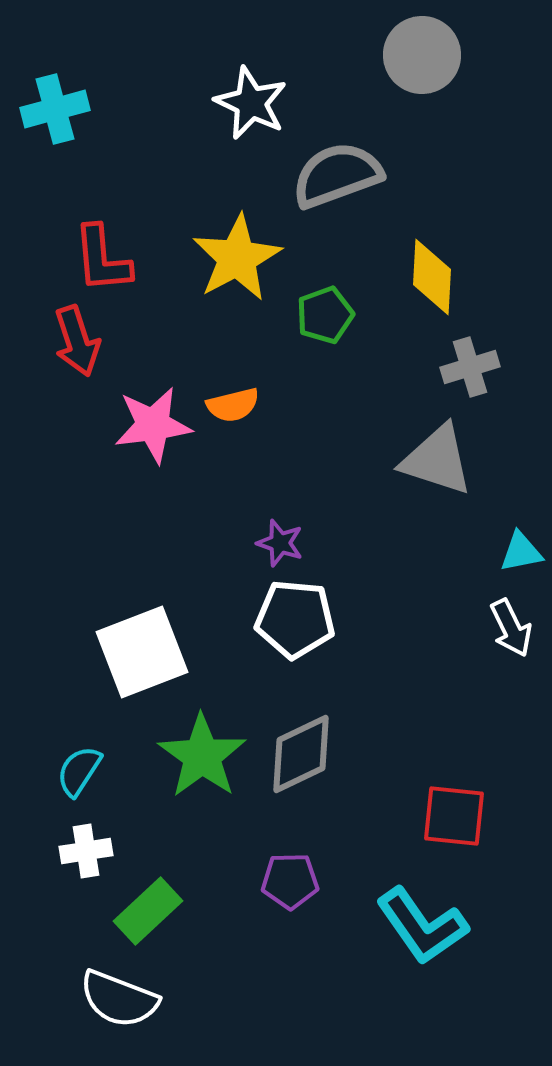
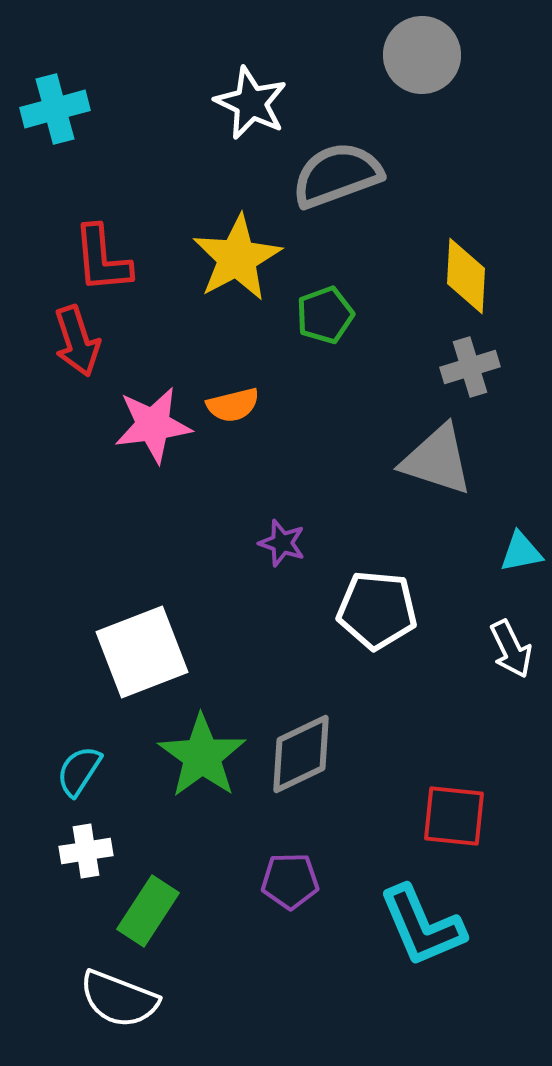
yellow diamond: moved 34 px right, 1 px up
purple star: moved 2 px right
white pentagon: moved 82 px right, 9 px up
white arrow: moved 21 px down
green rectangle: rotated 14 degrees counterclockwise
cyan L-shape: rotated 12 degrees clockwise
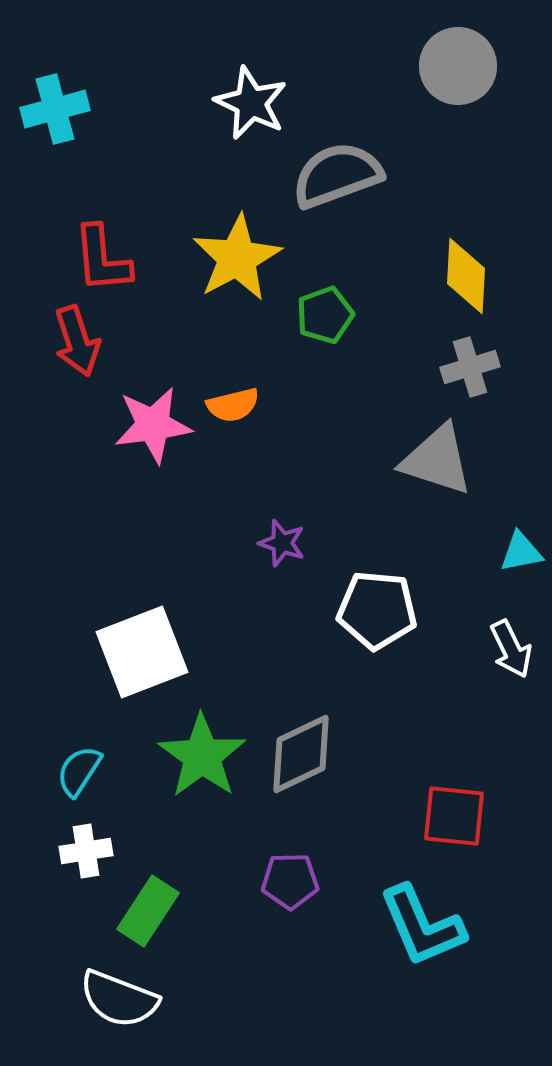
gray circle: moved 36 px right, 11 px down
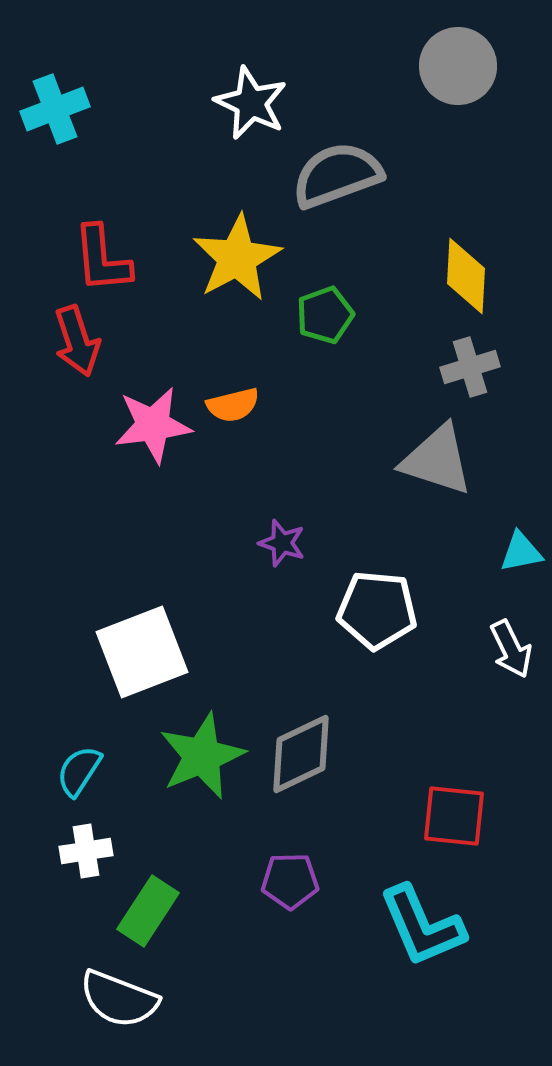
cyan cross: rotated 6 degrees counterclockwise
green star: rotated 14 degrees clockwise
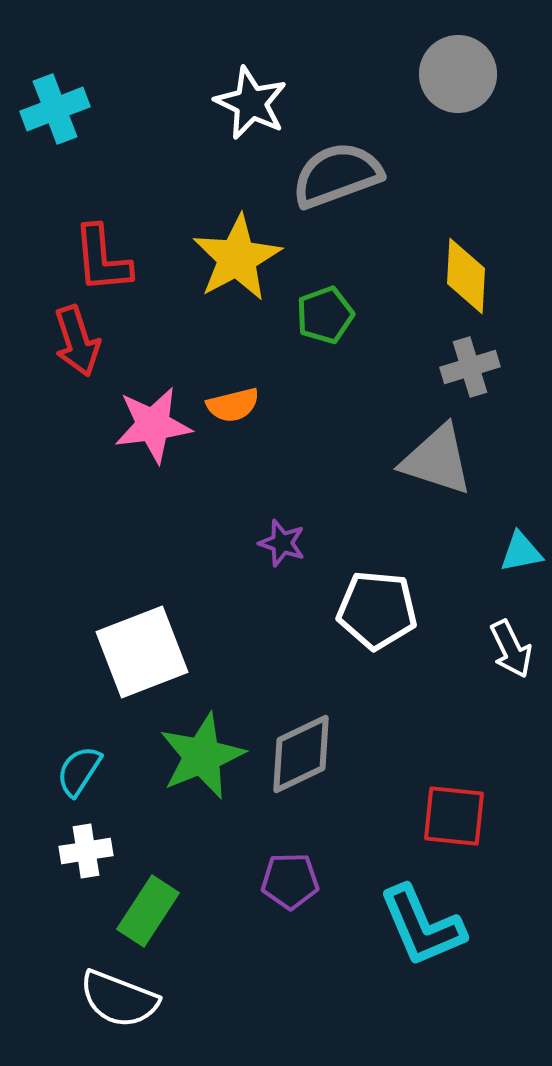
gray circle: moved 8 px down
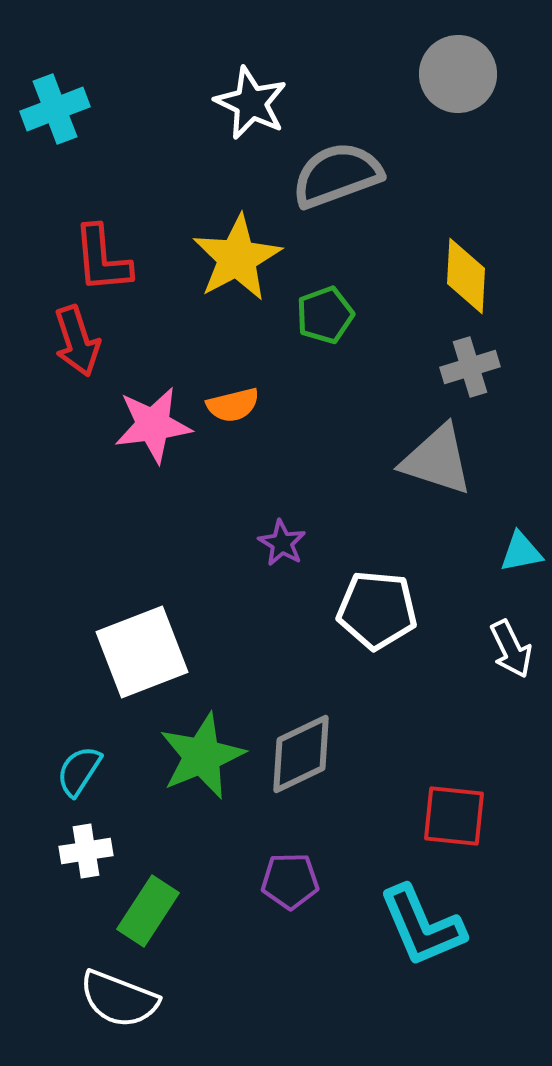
purple star: rotated 12 degrees clockwise
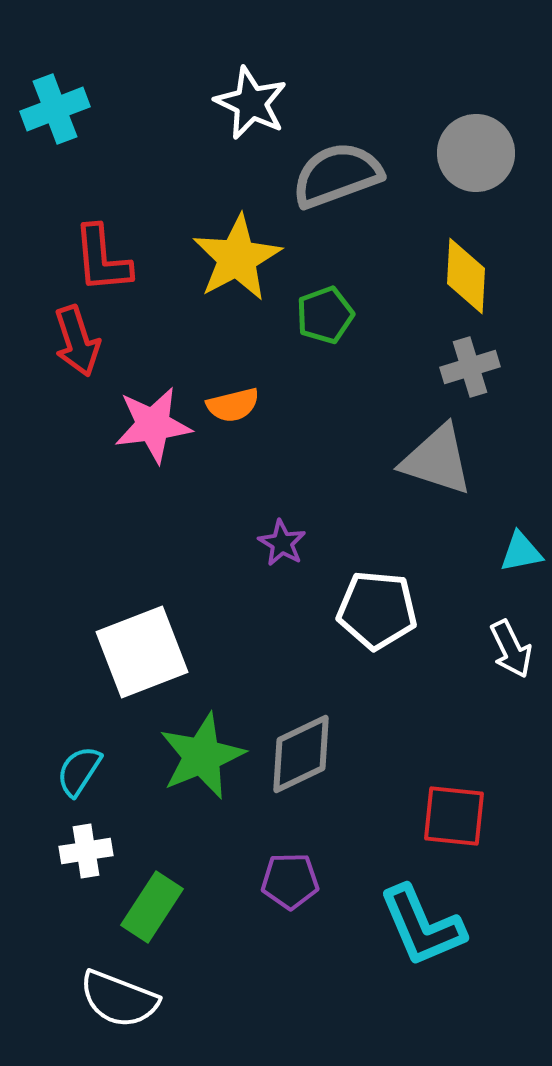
gray circle: moved 18 px right, 79 px down
green rectangle: moved 4 px right, 4 px up
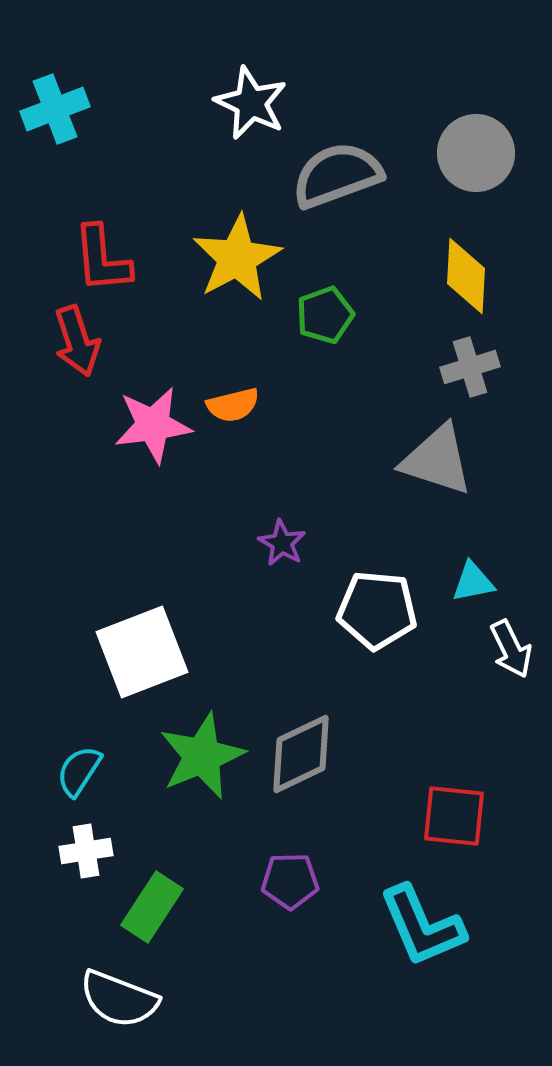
cyan triangle: moved 48 px left, 30 px down
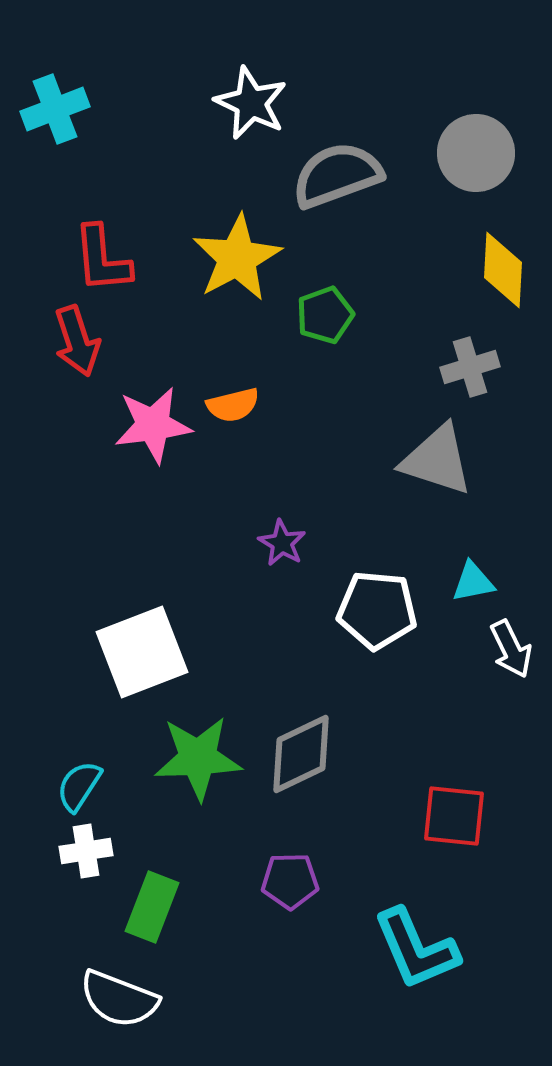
yellow diamond: moved 37 px right, 6 px up
green star: moved 4 px left, 2 px down; rotated 20 degrees clockwise
cyan semicircle: moved 15 px down
green rectangle: rotated 12 degrees counterclockwise
cyan L-shape: moved 6 px left, 23 px down
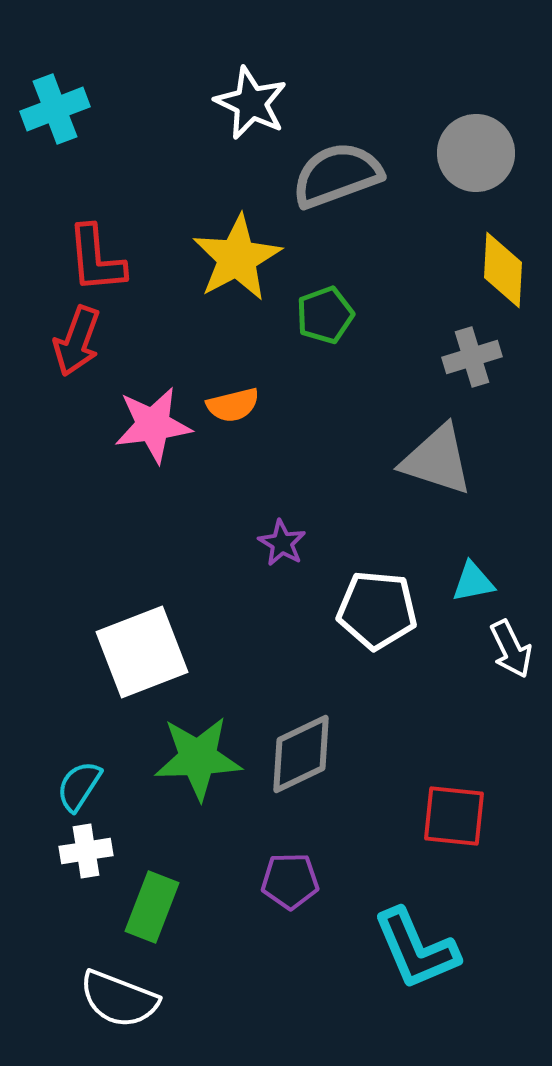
red L-shape: moved 6 px left
red arrow: rotated 38 degrees clockwise
gray cross: moved 2 px right, 10 px up
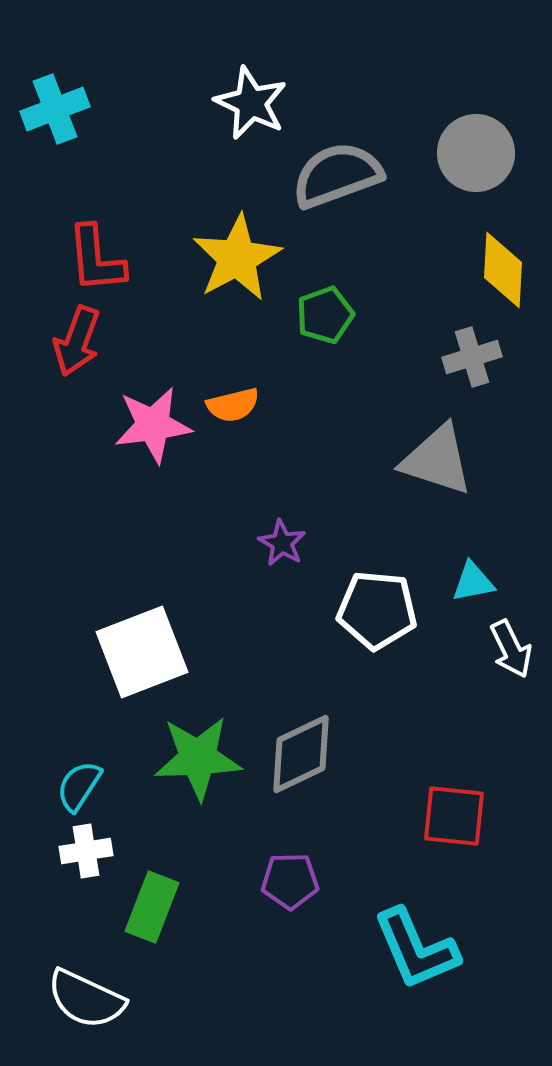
white semicircle: moved 33 px left; rotated 4 degrees clockwise
